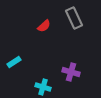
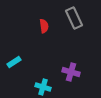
red semicircle: rotated 56 degrees counterclockwise
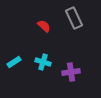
red semicircle: rotated 40 degrees counterclockwise
purple cross: rotated 24 degrees counterclockwise
cyan cross: moved 25 px up
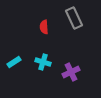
red semicircle: moved 1 px down; rotated 136 degrees counterclockwise
purple cross: rotated 18 degrees counterclockwise
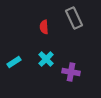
cyan cross: moved 3 px right, 3 px up; rotated 28 degrees clockwise
purple cross: rotated 36 degrees clockwise
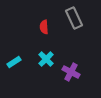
purple cross: rotated 18 degrees clockwise
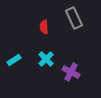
cyan rectangle: moved 2 px up
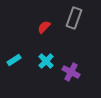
gray rectangle: rotated 45 degrees clockwise
red semicircle: rotated 48 degrees clockwise
cyan cross: moved 2 px down
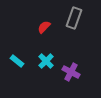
cyan rectangle: moved 3 px right, 1 px down; rotated 72 degrees clockwise
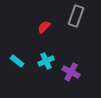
gray rectangle: moved 2 px right, 2 px up
cyan cross: rotated 21 degrees clockwise
